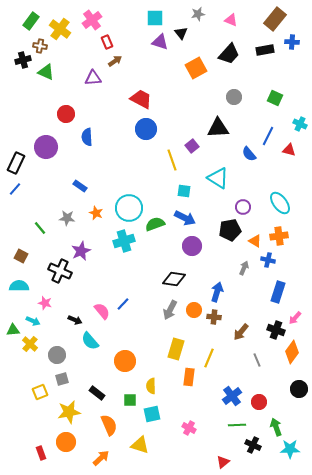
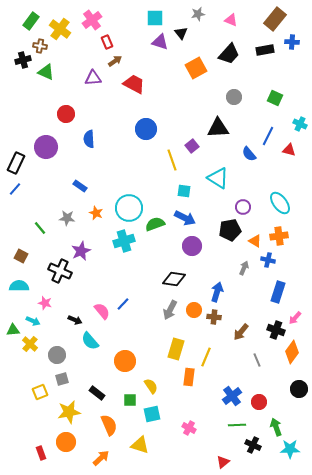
red trapezoid at (141, 99): moved 7 px left, 15 px up
blue semicircle at (87, 137): moved 2 px right, 2 px down
yellow line at (209, 358): moved 3 px left, 1 px up
yellow semicircle at (151, 386): rotated 147 degrees clockwise
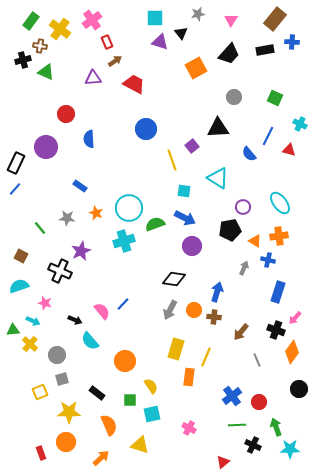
pink triangle at (231, 20): rotated 40 degrees clockwise
cyan semicircle at (19, 286): rotated 18 degrees counterclockwise
yellow star at (69, 412): rotated 10 degrees clockwise
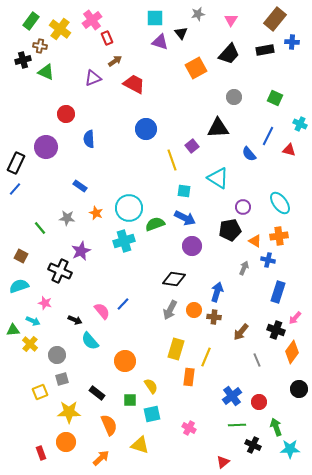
red rectangle at (107, 42): moved 4 px up
purple triangle at (93, 78): rotated 18 degrees counterclockwise
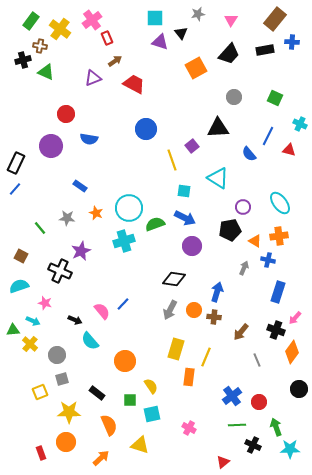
blue semicircle at (89, 139): rotated 78 degrees counterclockwise
purple circle at (46, 147): moved 5 px right, 1 px up
